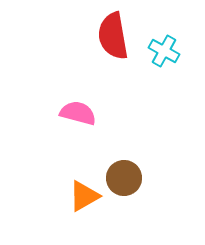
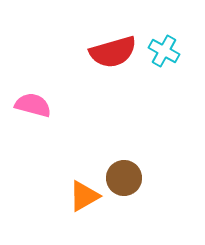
red semicircle: moved 16 px down; rotated 96 degrees counterclockwise
pink semicircle: moved 45 px left, 8 px up
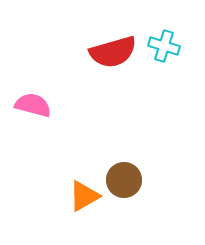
cyan cross: moved 5 px up; rotated 12 degrees counterclockwise
brown circle: moved 2 px down
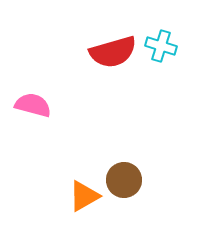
cyan cross: moved 3 px left
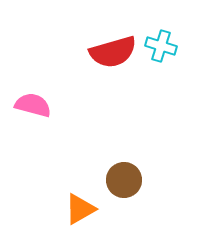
orange triangle: moved 4 px left, 13 px down
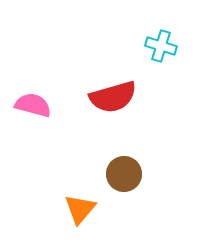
red semicircle: moved 45 px down
brown circle: moved 6 px up
orange triangle: rotated 20 degrees counterclockwise
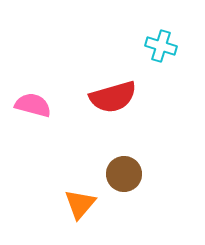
orange triangle: moved 5 px up
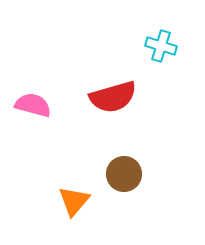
orange triangle: moved 6 px left, 3 px up
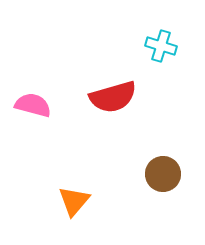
brown circle: moved 39 px right
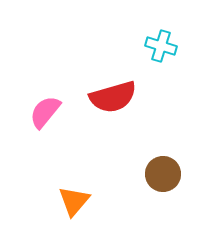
pink semicircle: moved 12 px right, 7 px down; rotated 66 degrees counterclockwise
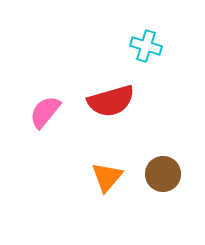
cyan cross: moved 15 px left
red semicircle: moved 2 px left, 4 px down
orange triangle: moved 33 px right, 24 px up
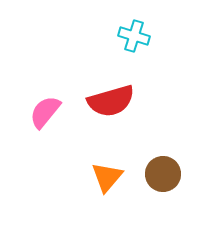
cyan cross: moved 12 px left, 10 px up
